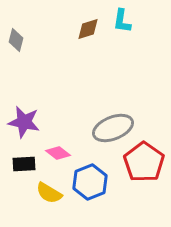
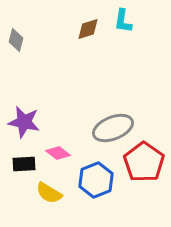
cyan L-shape: moved 1 px right
blue hexagon: moved 6 px right, 2 px up
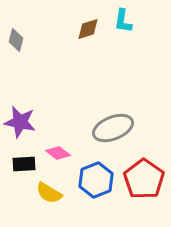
purple star: moved 4 px left
red pentagon: moved 17 px down
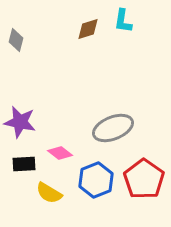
pink diamond: moved 2 px right
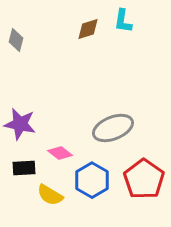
purple star: moved 2 px down
black rectangle: moved 4 px down
blue hexagon: moved 4 px left; rotated 8 degrees counterclockwise
yellow semicircle: moved 1 px right, 2 px down
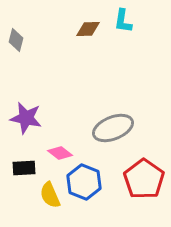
brown diamond: rotated 15 degrees clockwise
purple star: moved 6 px right, 6 px up
blue hexagon: moved 8 px left, 2 px down; rotated 8 degrees counterclockwise
yellow semicircle: rotated 36 degrees clockwise
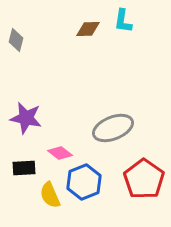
blue hexagon: rotated 16 degrees clockwise
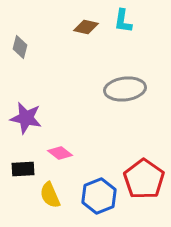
brown diamond: moved 2 px left, 2 px up; rotated 15 degrees clockwise
gray diamond: moved 4 px right, 7 px down
gray ellipse: moved 12 px right, 39 px up; rotated 15 degrees clockwise
black rectangle: moved 1 px left, 1 px down
blue hexagon: moved 15 px right, 14 px down
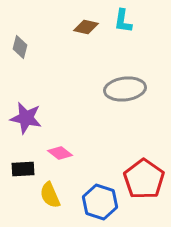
blue hexagon: moved 1 px right, 6 px down; rotated 20 degrees counterclockwise
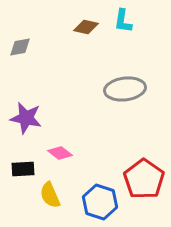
gray diamond: rotated 65 degrees clockwise
